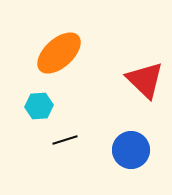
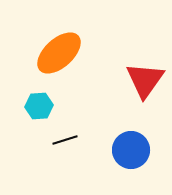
red triangle: rotated 21 degrees clockwise
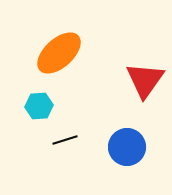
blue circle: moved 4 px left, 3 px up
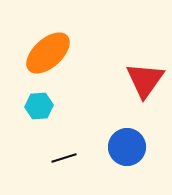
orange ellipse: moved 11 px left
black line: moved 1 px left, 18 px down
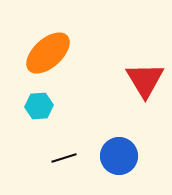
red triangle: rotated 6 degrees counterclockwise
blue circle: moved 8 px left, 9 px down
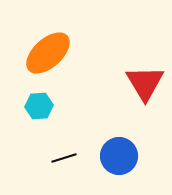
red triangle: moved 3 px down
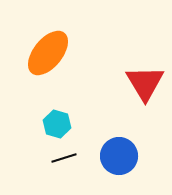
orange ellipse: rotated 9 degrees counterclockwise
cyan hexagon: moved 18 px right, 18 px down; rotated 20 degrees clockwise
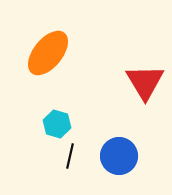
red triangle: moved 1 px up
black line: moved 6 px right, 2 px up; rotated 60 degrees counterclockwise
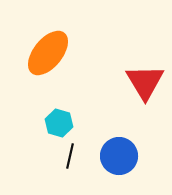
cyan hexagon: moved 2 px right, 1 px up
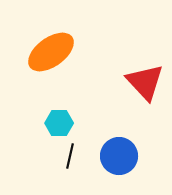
orange ellipse: moved 3 px right, 1 px up; rotated 15 degrees clockwise
red triangle: rotated 12 degrees counterclockwise
cyan hexagon: rotated 16 degrees counterclockwise
